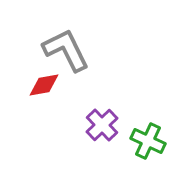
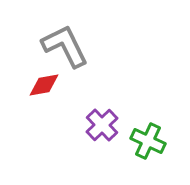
gray L-shape: moved 1 px left, 4 px up
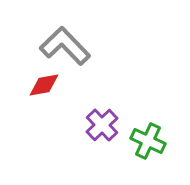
gray L-shape: rotated 18 degrees counterclockwise
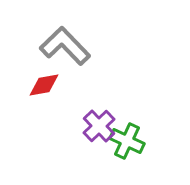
purple cross: moved 3 px left, 1 px down
green cross: moved 21 px left
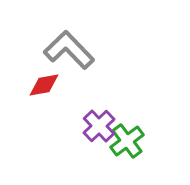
gray L-shape: moved 4 px right, 4 px down
green cross: rotated 28 degrees clockwise
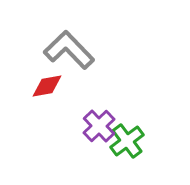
red diamond: moved 3 px right, 1 px down
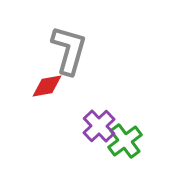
gray L-shape: rotated 60 degrees clockwise
green cross: moved 2 px left
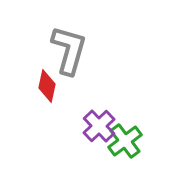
red diamond: rotated 68 degrees counterclockwise
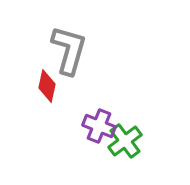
purple cross: rotated 24 degrees counterclockwise
